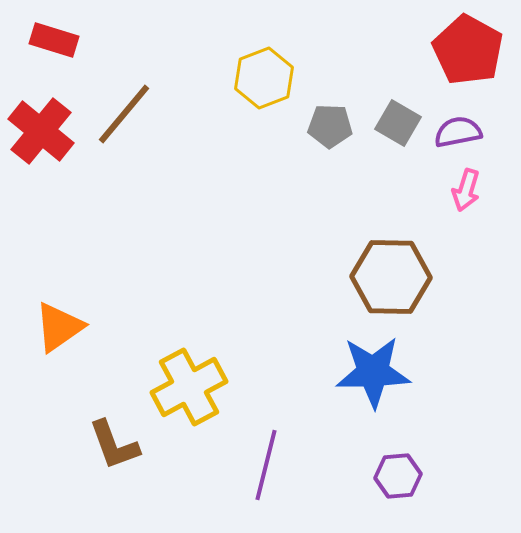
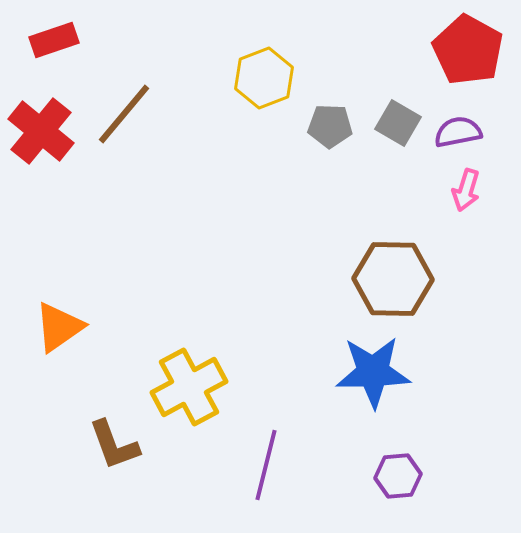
red rectangle: rotated 36 degrees counterclockwise
brown hexagon: moved 2 px right, 2 px down
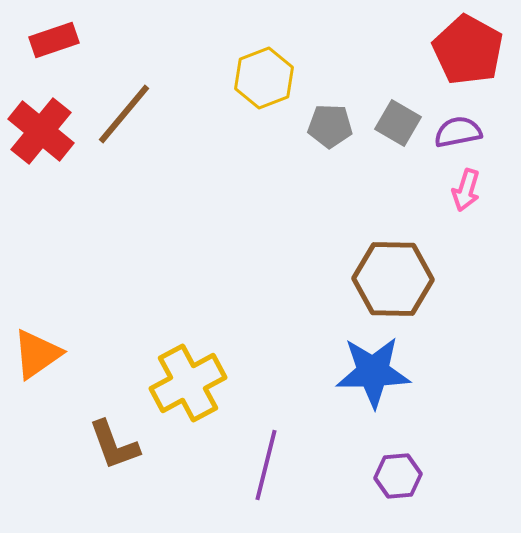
orange triangle: moved 22 px left, 27 px down
yellow cross: moved 1 px left, 4 px up
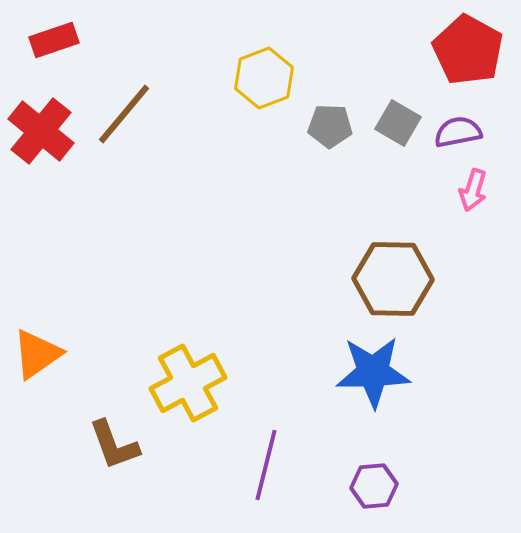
pink arrow: moved 7 px right
purple hexagon: moved 24 px left, 10 px down
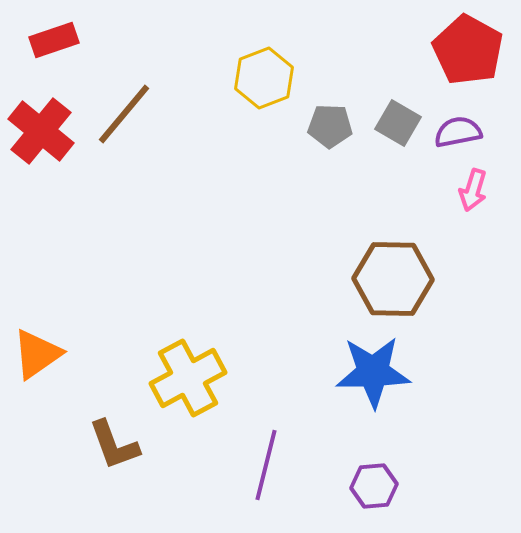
yellow cross: moved 5 px up
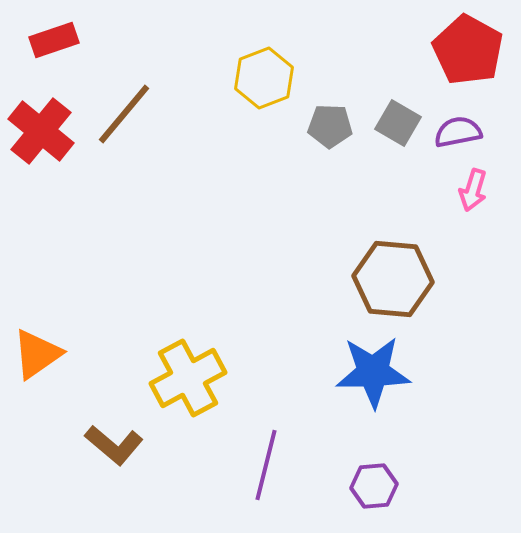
brown hexagon: rotated 4 degrees clockwise
brown L-shape: rotated 30 degrees counterclockwise
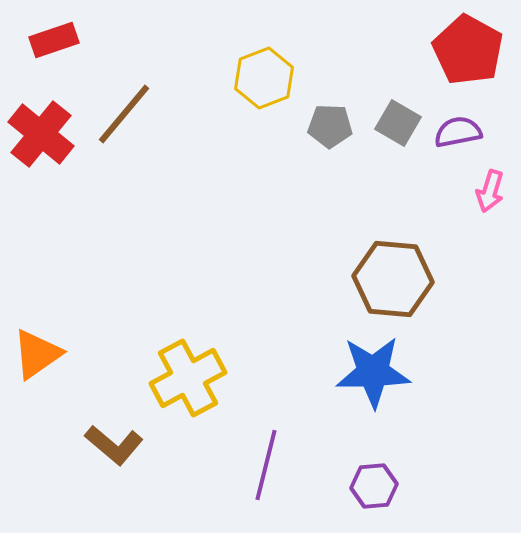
red cross: moved 3 px down
pink arrow: moved 17 px right, 1 px down
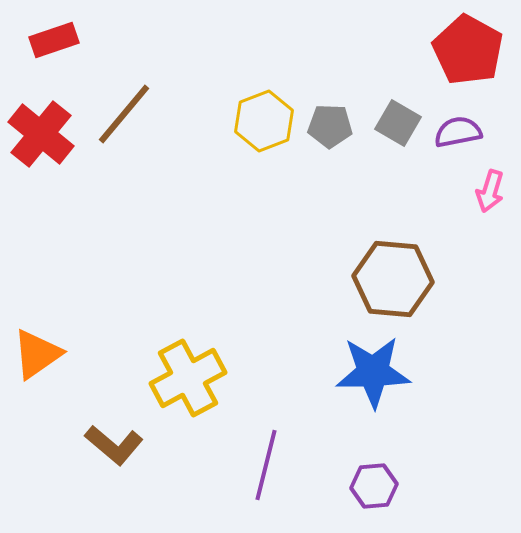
yellow hexagon: moved 43 px down
